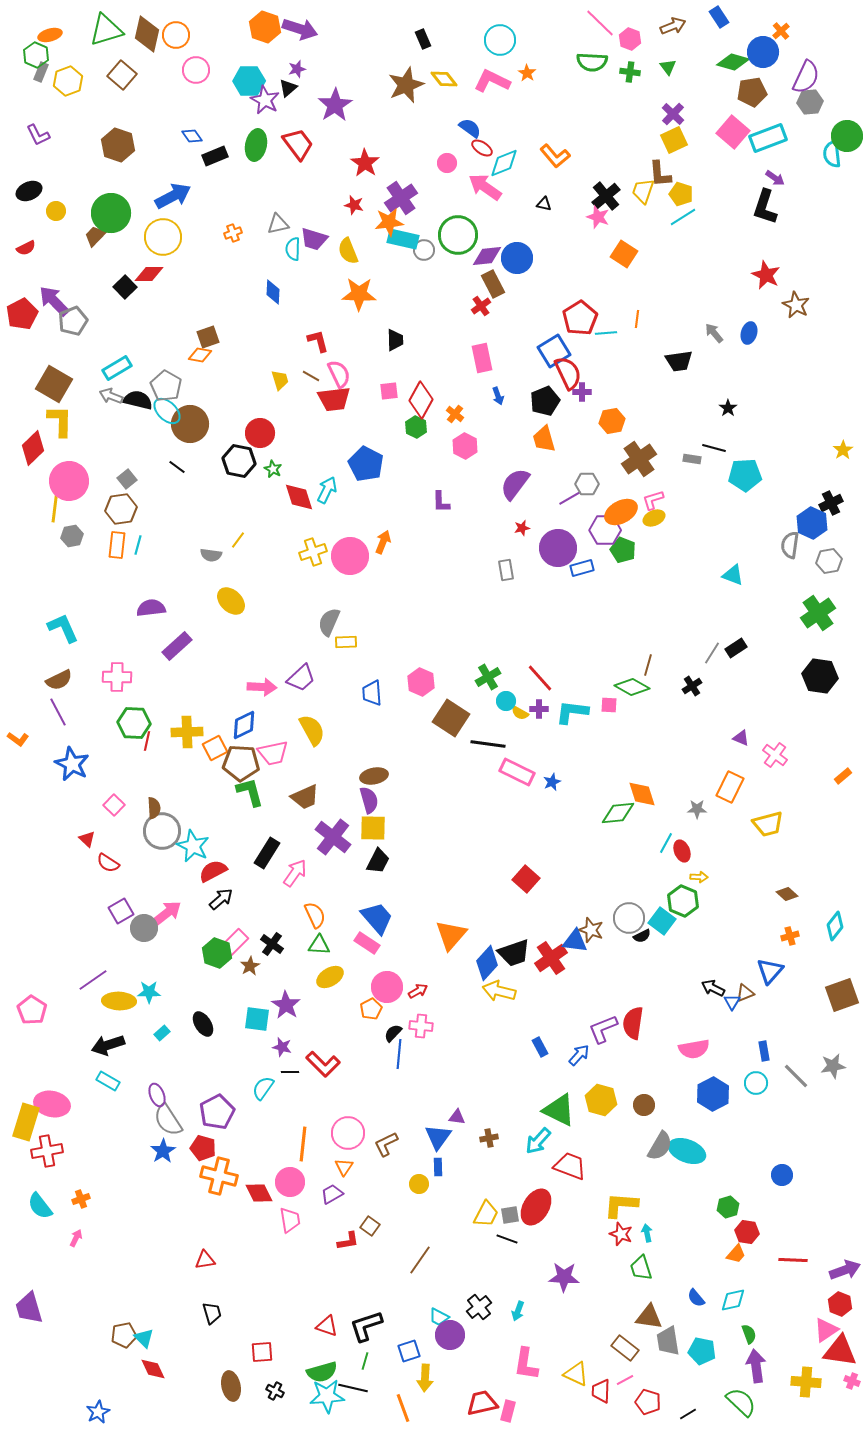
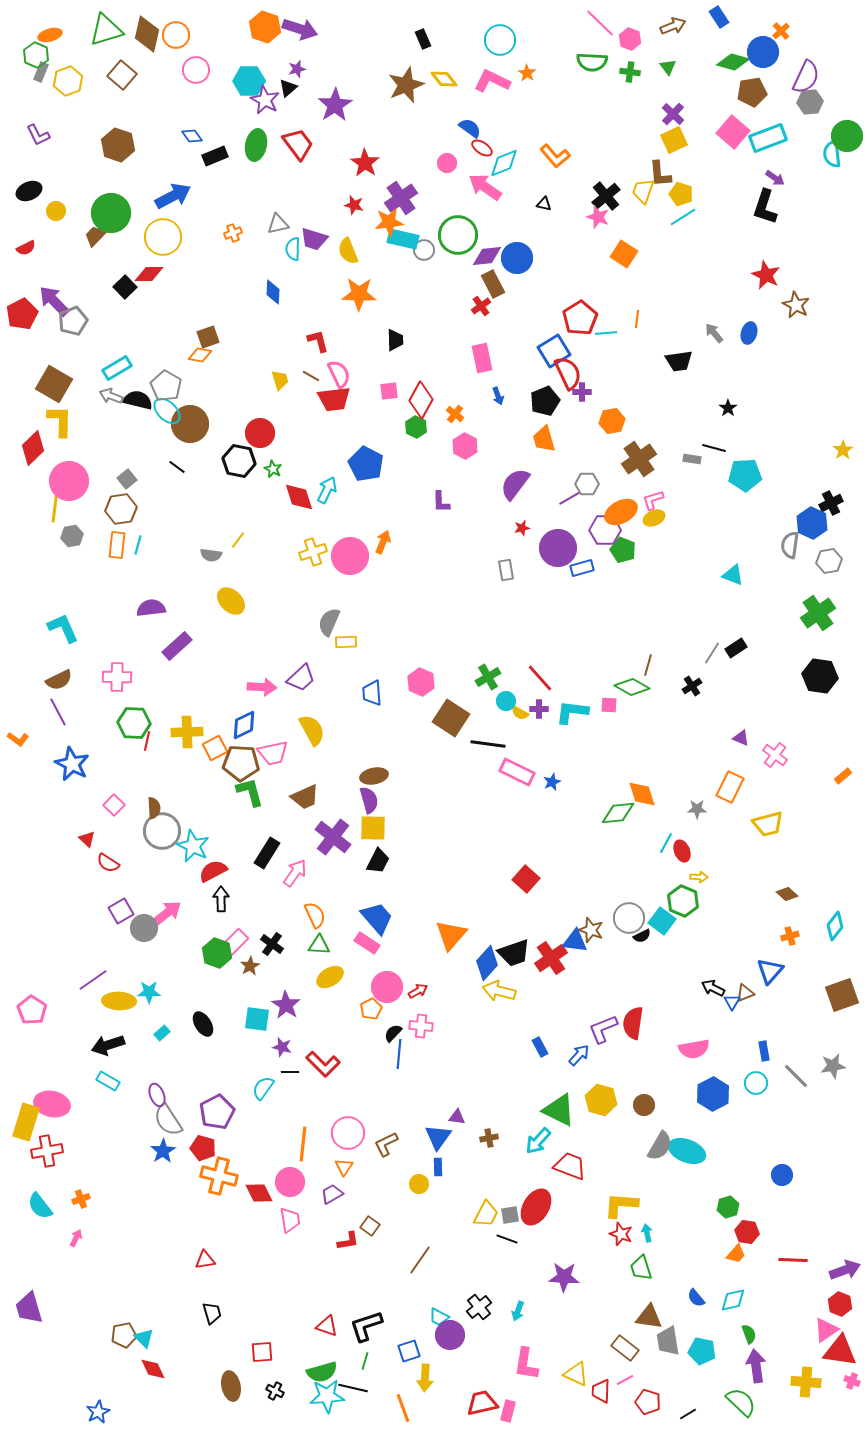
black arrow at (221, 899): rotated 50 degrees counterclockwise
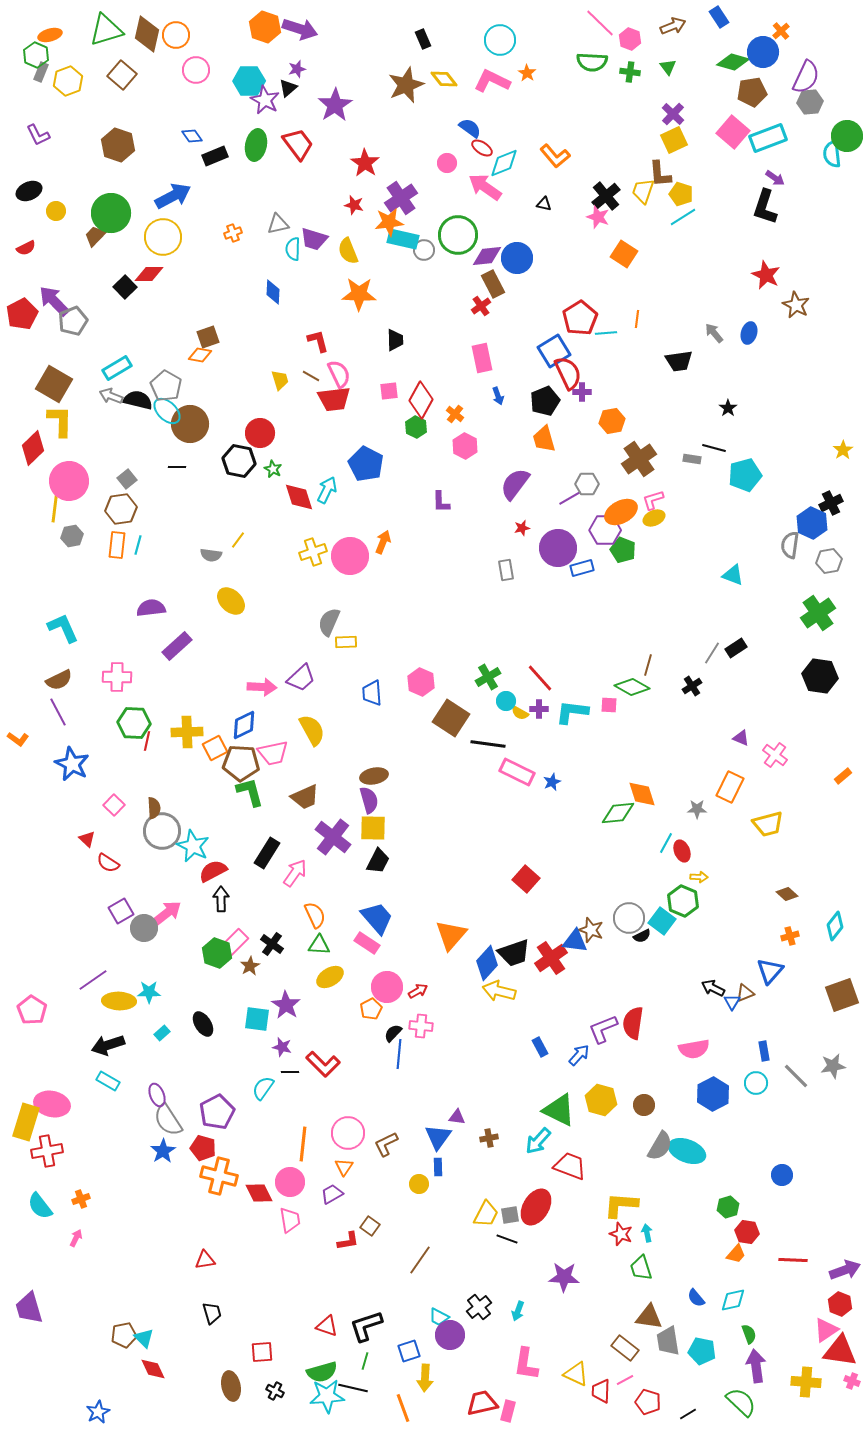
black line at (177, 467): rotated 36 degrees counterclockwise
cyan pentagon at (745, 475): rotated 12 degrees counterclockwise
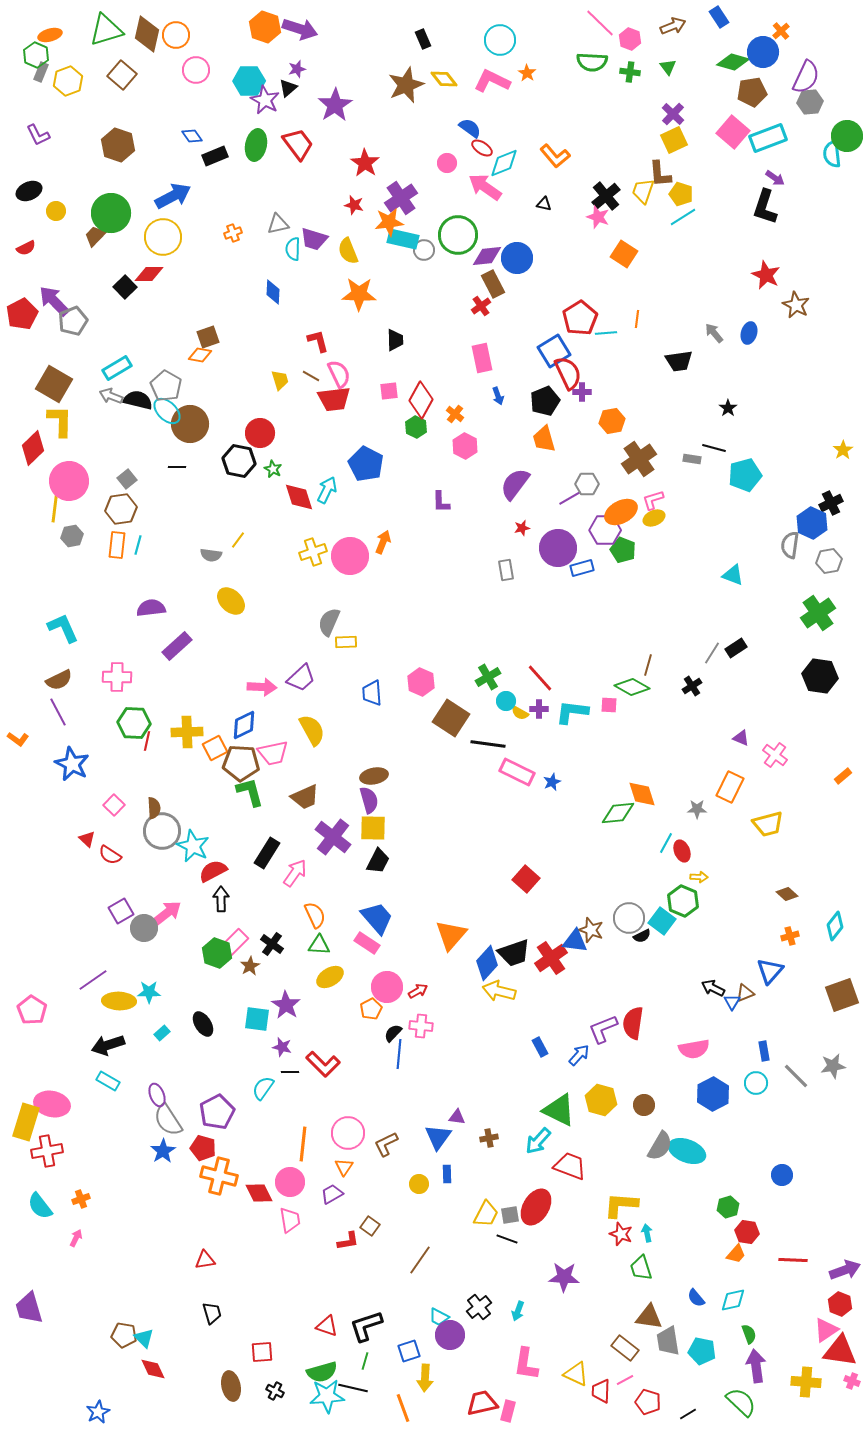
red semicircle at (108, 863): moved 2 px right, 8 px up
blue rectangle at (438, 1167): moved 9 px right, 7 px down
brown pentagon at (124, 1335): rotated 20 degrees clockwise
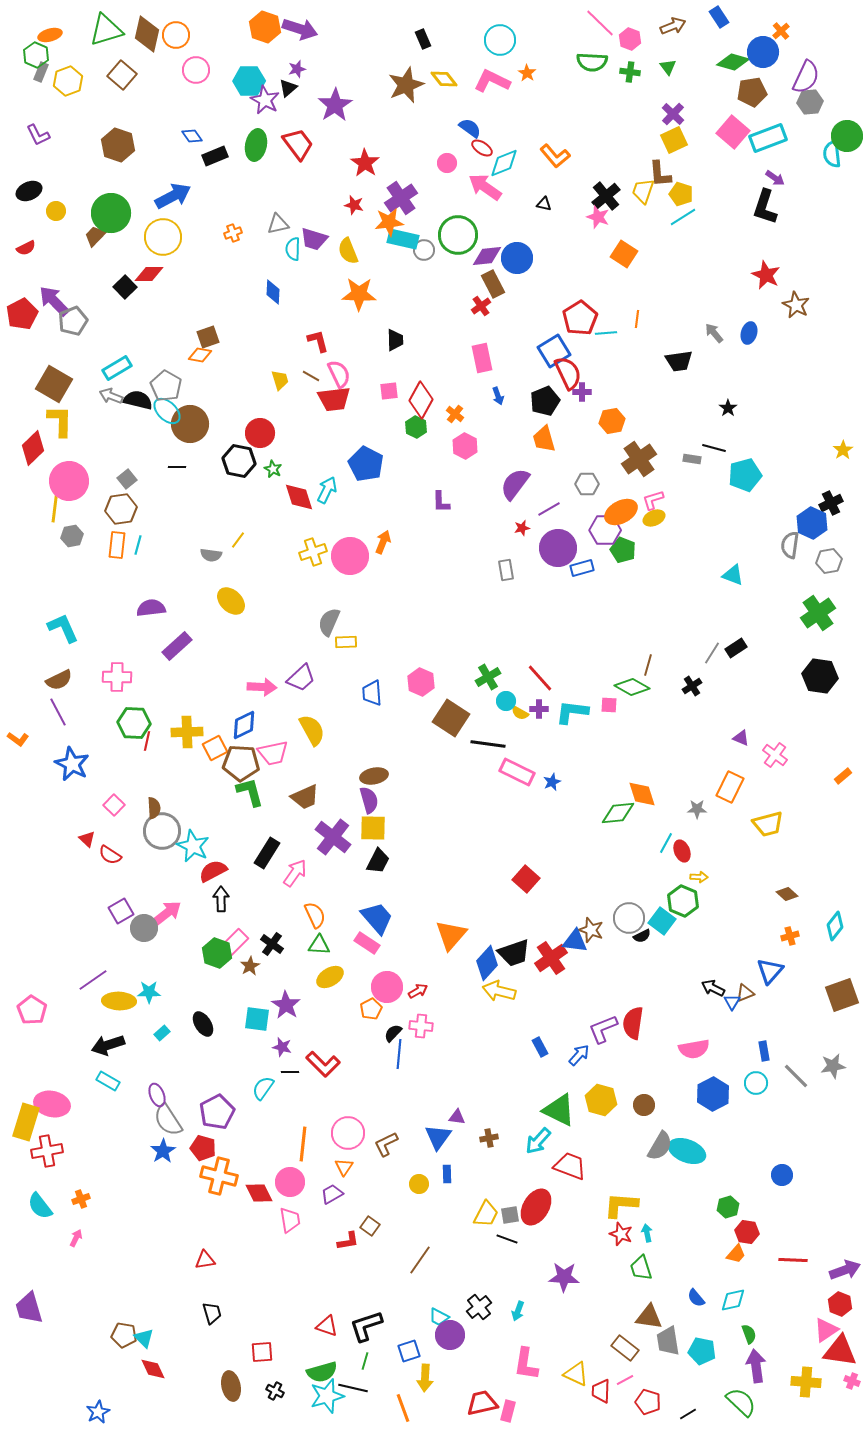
purple line at (570, 498): moved 21 px left, 11 px down
cyan star at (327, 1396): rotated 12 degrees counterclockwise
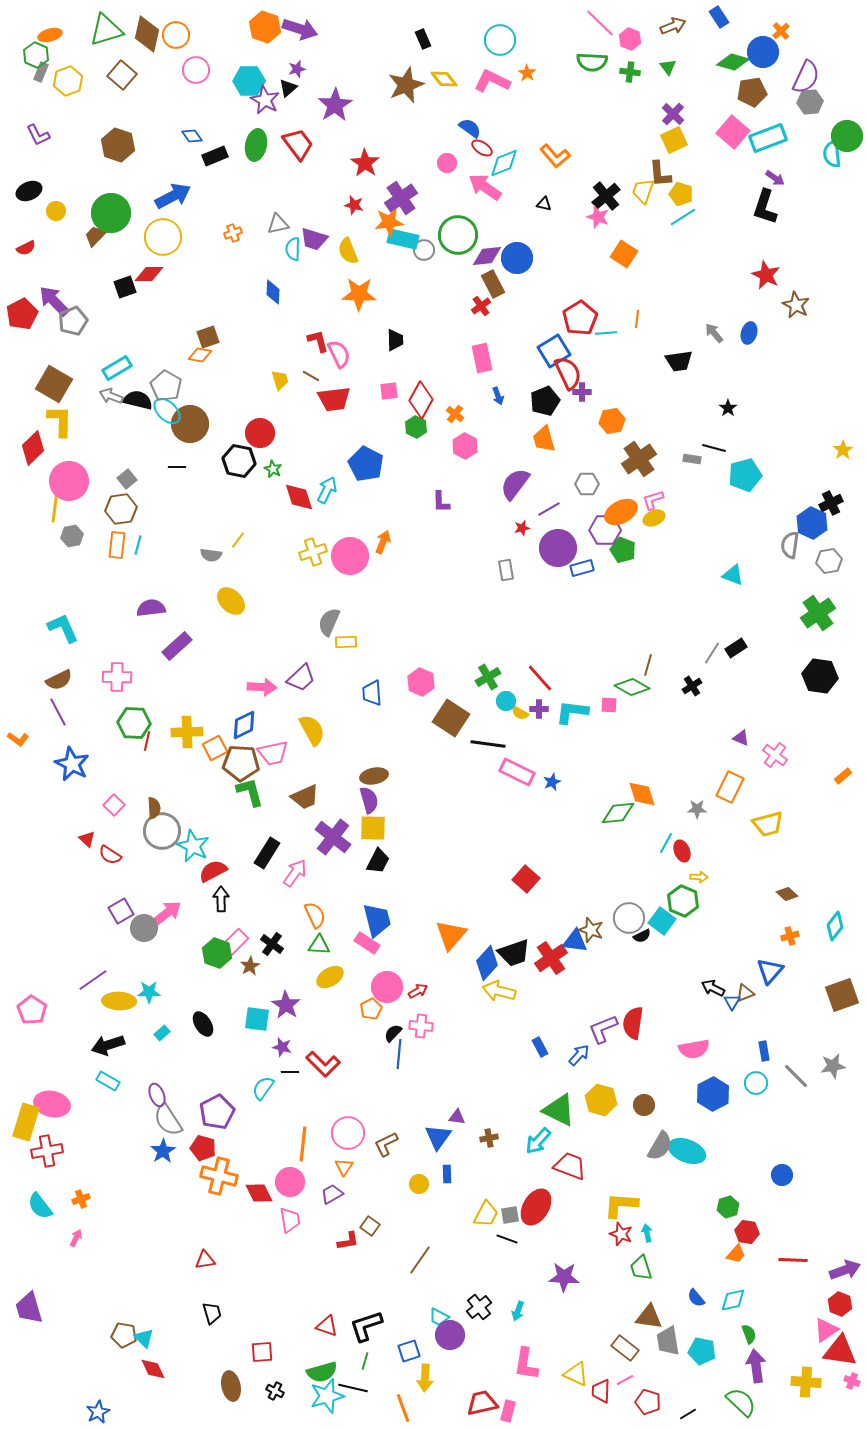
black square at (125, 287): rotated 25 degrees clockwise
pink semicircle at (339, 374): moved 20 px up
blue trapezoid at (377, 918): moved 2 px down; rotated 27 degrees clockwise
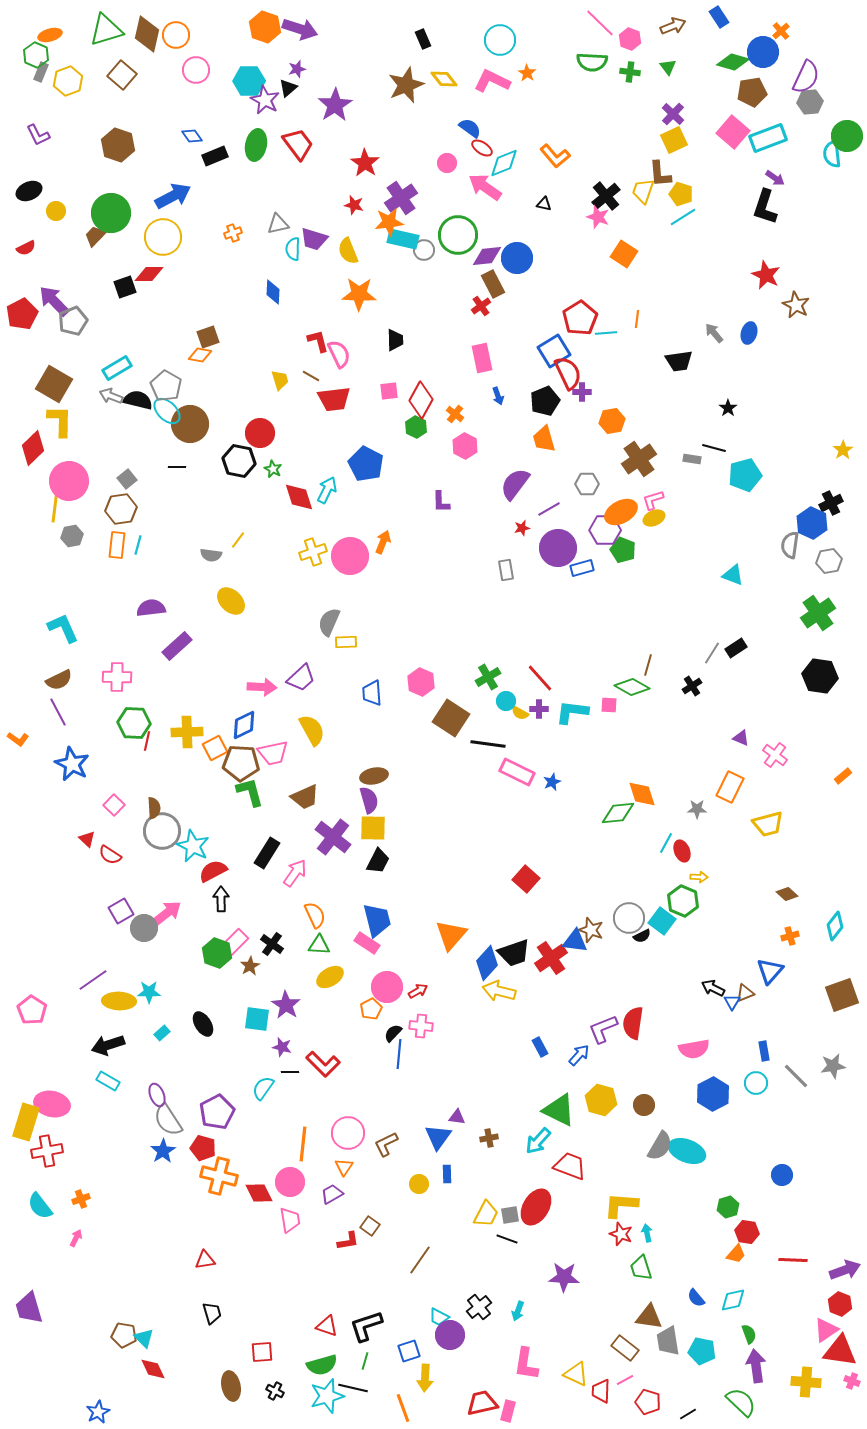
green semicircle at (322, 1372): moved 7 px up
